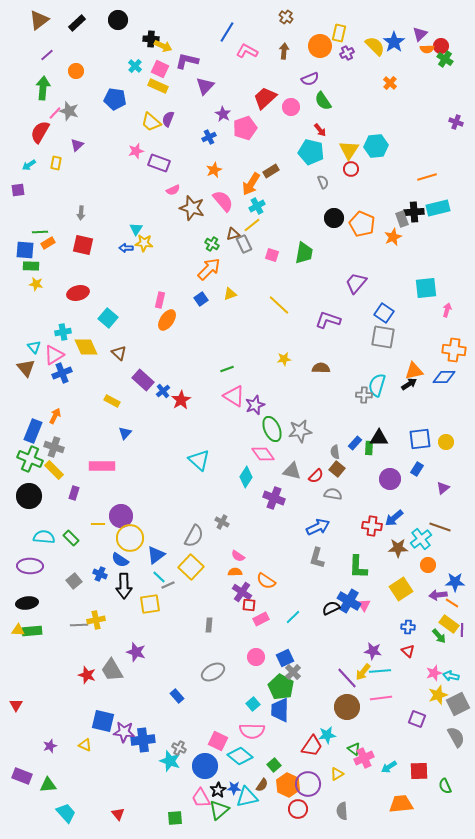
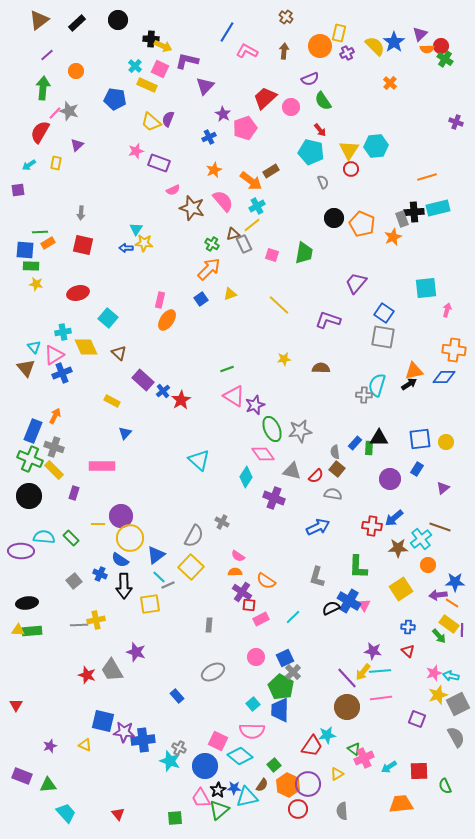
yellow rectangle at (158, 86): moved 11 px left, 1 px up
orange arrow at (251, 184): moved 3 px up; rotated 85 degrees counterclockwise
gray L-shape at (317, 558): moved 19 px down
purple ellipse at (30, 566): moved 9 px left, 15 px up
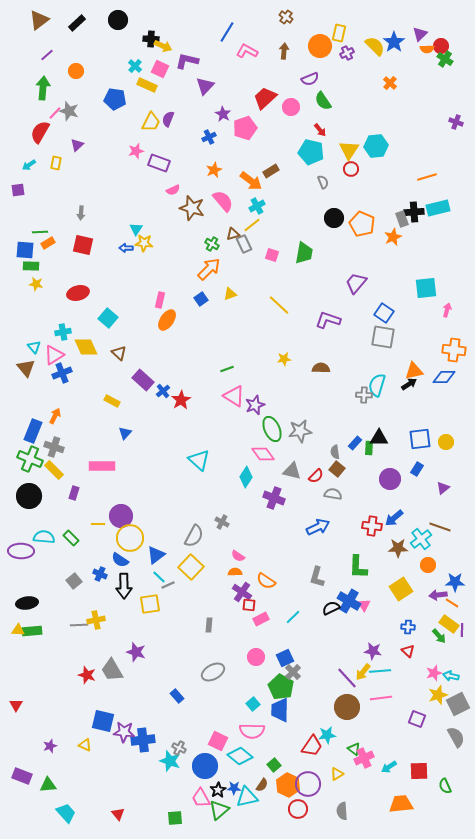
yellow trapezoid at (151, 122): rotated 105 degrees counterclockwise
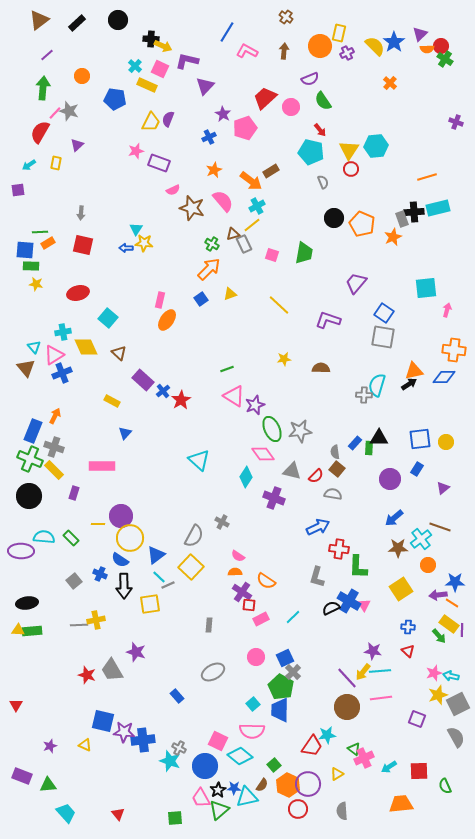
orange circle at (76, 71): moved 6 px right, 5 px down
red cross at (372, 526): moved 33 px left, 23 px down
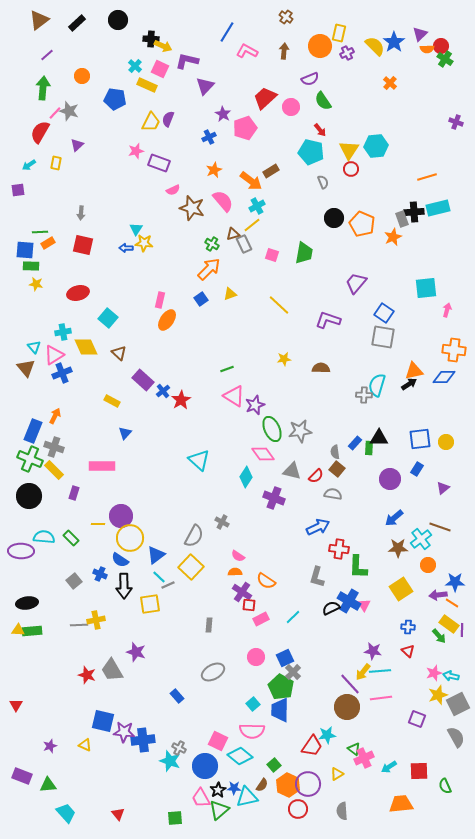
purple line at (347, 678): moved 3 px right, 6 px down
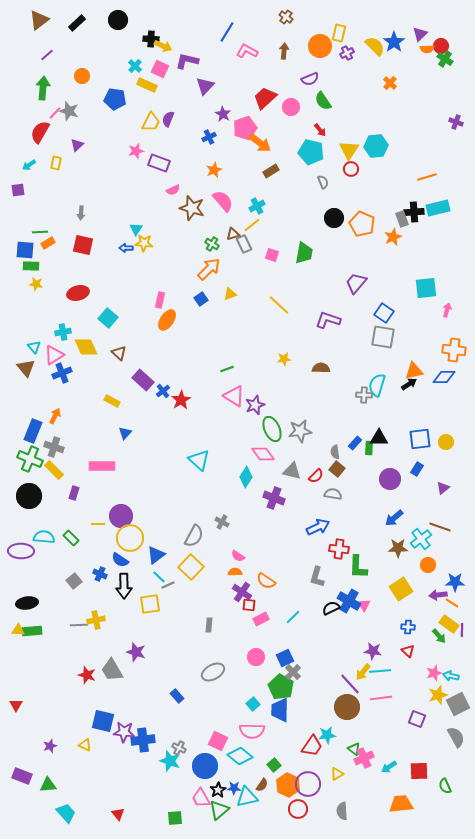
orange arrow at (251, 181): moved 9 px right, 38 px up
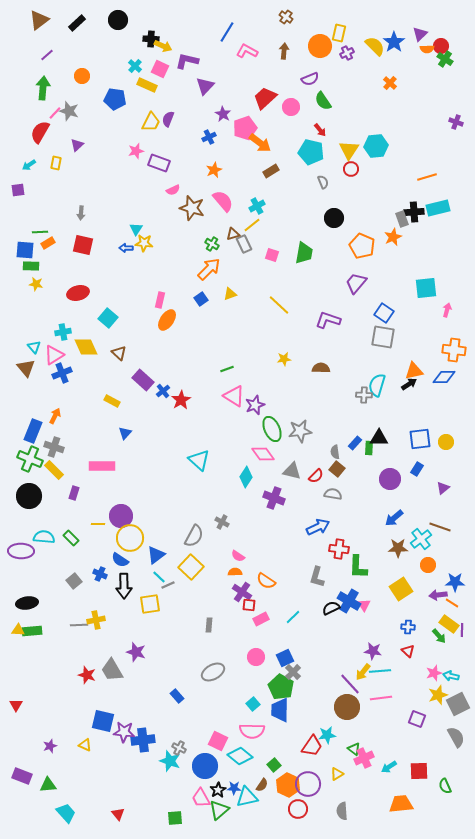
orange pentagon at (362, 224): moved 22 px down
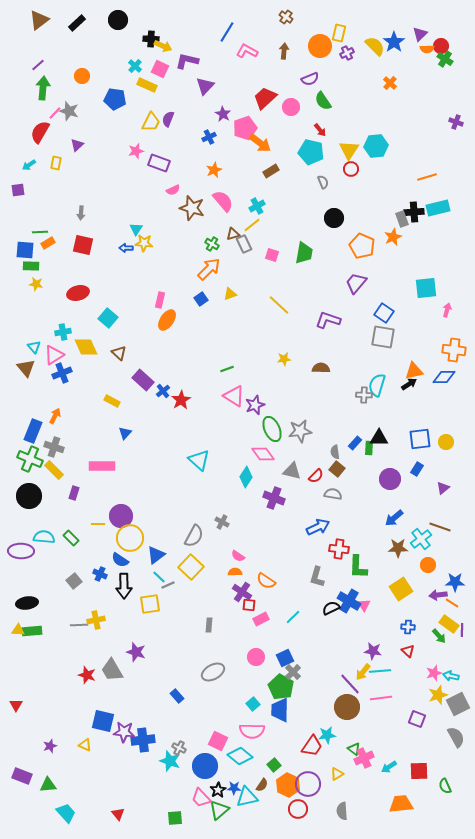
purple line at (47, 55): moved 9 px left, 10 px down
pink trapezoid at (201, 798): rotated 15 degrees counterclockwise
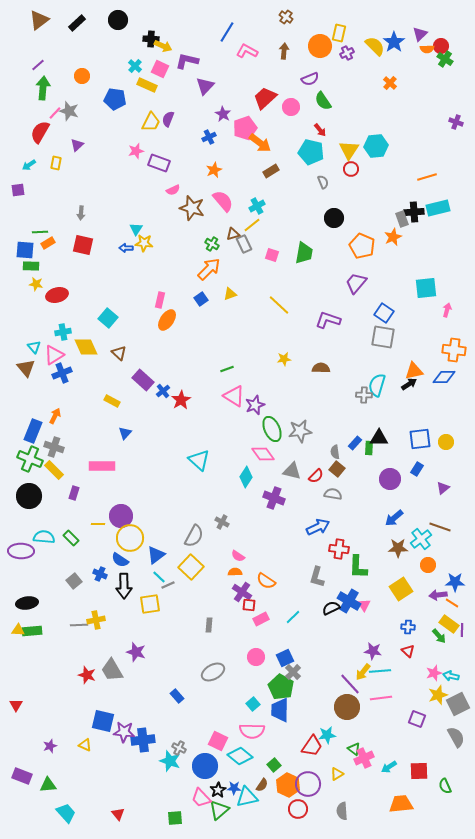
red ellipse at (78, 293): moved 21 px left, 2 px down
